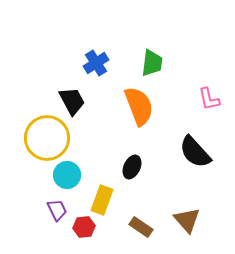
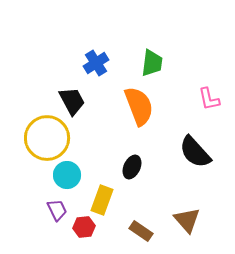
brown rectangle: moved 4 px down
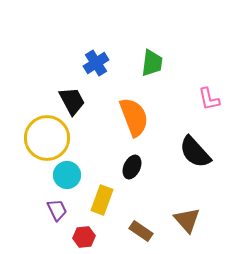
orange semicircle: moved 5 px left, 11 px down
red hexagon: moved 10 px down
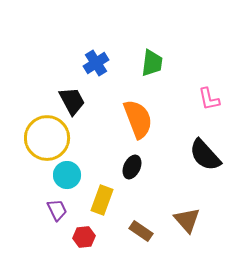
orange semicircle: moved 4 px right, 2 px down
black semicircle: moved 10 px right, 3 px down
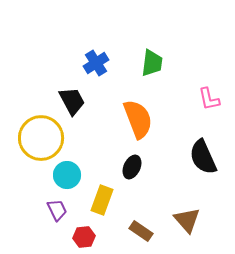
yellow circle: moved 6 px left
black semicircle: moved 2 px left, 2 px down; rotated 18 degrees clockwise
